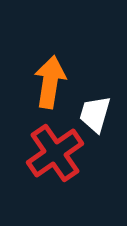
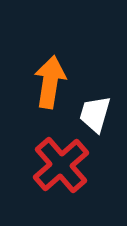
red cross: moved 6 px right, 12 px down; rotated 6 degrees counterclockwise
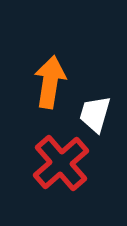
red cross: moved 2 px up
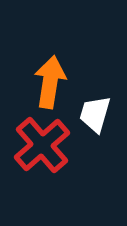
red cross: moved 19 px left, 18 px up
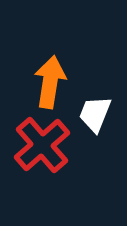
white trapezoid: rotated 6 degrees clockwise
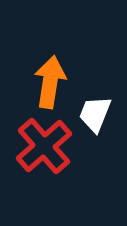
red cross: moved 2 px right, 1 px down
